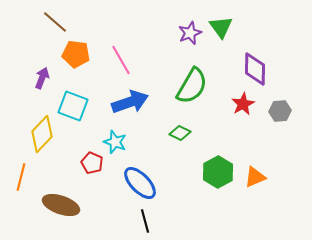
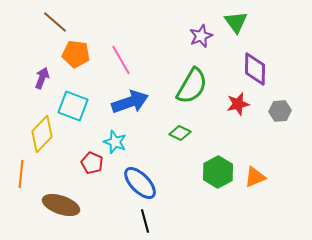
green triangle: moved 15 px right, 5 px up
purple star: moved 11 px right, 3 px down
red star: moved 5 px left; rotated 15 degrees clockwise
orange line: moved 3 px up; rotated 8 degrees counterclockwise
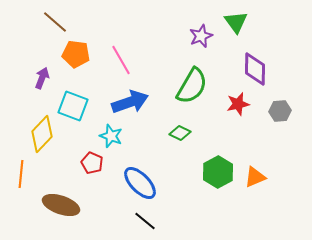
cyan star: moved 4 px left, 6 px up
black line: rotated 35 degrees counterclockwise
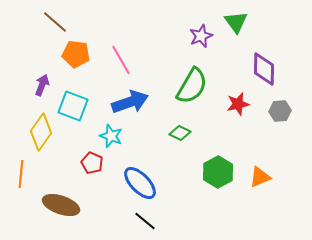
purple diamond: moved 9 px right
purple arrow: moved 7 px down
yellow diamond: moved 1 px left, 2 px up; rotated 9 degrees counterclockwise
orange triangle: moved 5 px right
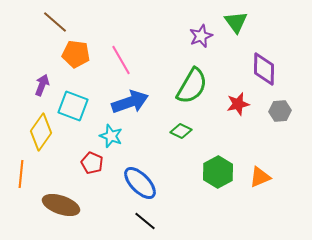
green diamond: moved 1 px right, 2 px up
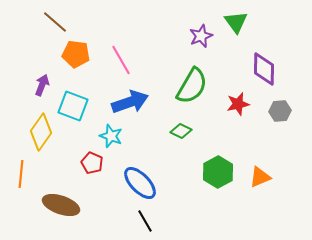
black line: rotated 20 degrees clockwise
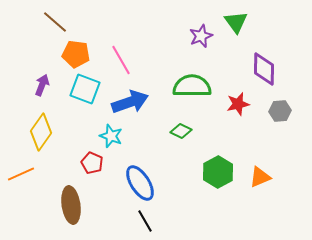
green semicircle: rotated 120 degrees counterclockwise
cyan square: moved 12 px right, 17 px up
orange line: rotated 60 degrees clockwise
blue ellipse: rotated 12 degrees clockwise
brown ellipse: moved 10 px right; rotated 63 degrees clockwise
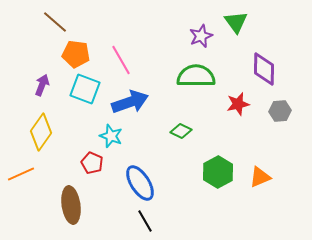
green semicircle: moved 4 px right, 10 px up
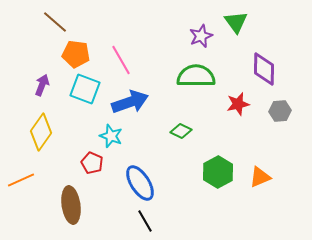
orange line: moved 6 px down
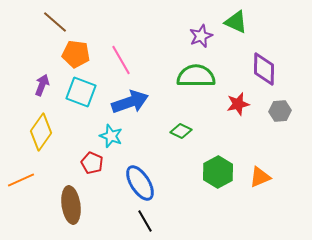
green triangle: rotated 30 degrees counterclockwise
cyan square: moved 4 px left, 3 px down
